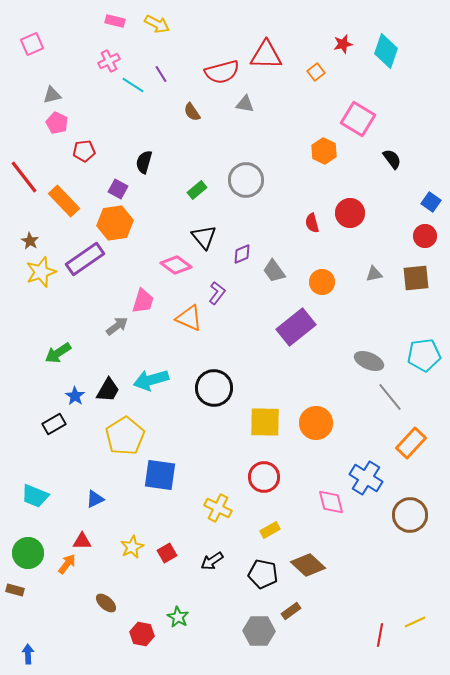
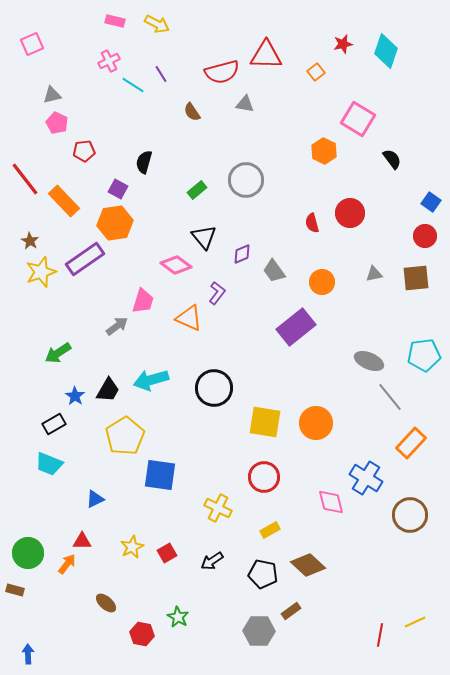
red line at (24, 177): moved 1 px right, 2 px down
yellow square at (265, 422): rotated 8 degrees clockwise
cyan trapezoid at (35, 496): moved 14 px right, 32 px up
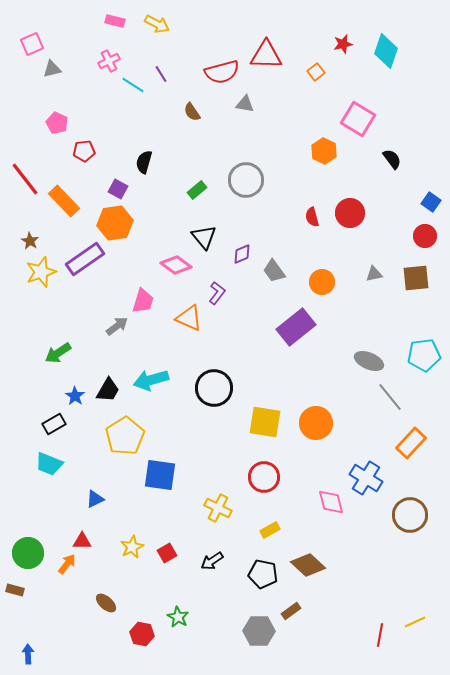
gray triangle at (52, 95): moved 26 px up
red semicircle at (312, 223): moved 6 px up
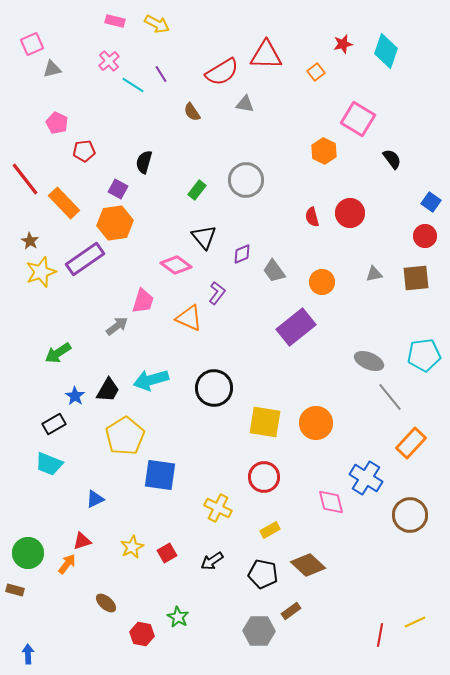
pink cross at (109, 61): rotated 15 degrees counterclockwise
red semicircle at (222, 72): rotated 16 degrees counterclockwise
green rectangle at (197, 190): rotated 12 degrees counterclockwise
orange rectangle at (64, 201): moved 2 px down
red triangle at (82, 541): rotated 18 degrees counterclockwise
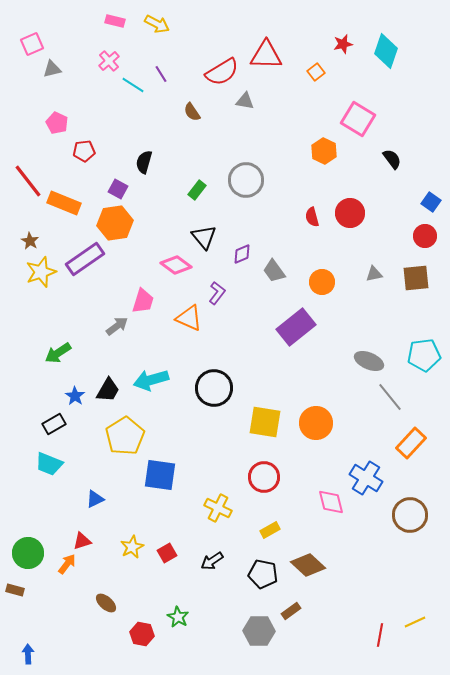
gray triangle at (245, 104): moved 3 px up
red line at (25, 179): moved 3 px right, 2 px down
orange rectangle at (64, 203): rotated 24 degrees counterclockwise
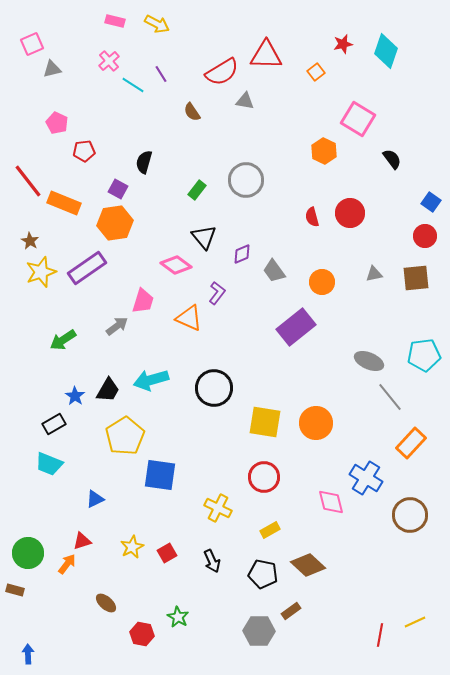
purple rectangle at (85, 259): moved 2 px right, 9 px down
green arrow at (58, 353): moved 5 px right, 13 px up
black arrow at (212, 561): rotated 80 degrees counterclockwise
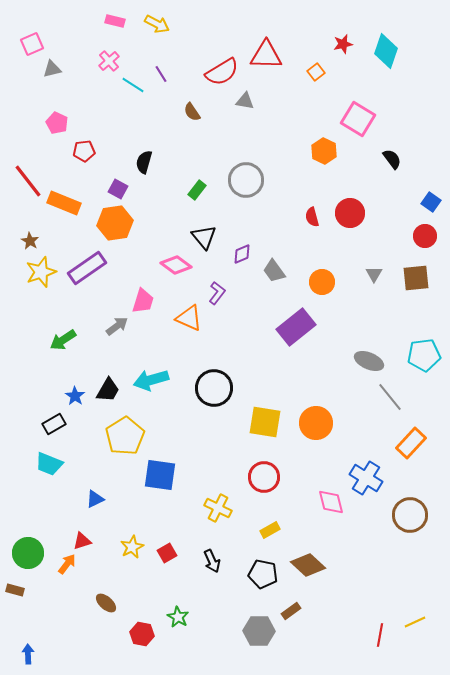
gray triangle at (374, 274): rotated 48 degrees counterclockwise
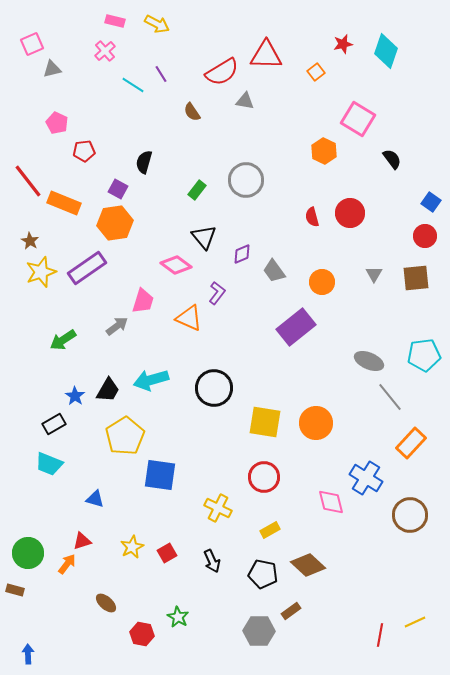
pink cross at (109, 61): moved 4 px left, 10 px up
blue triangle at (95, 499): rotated 42 degrees clockwise
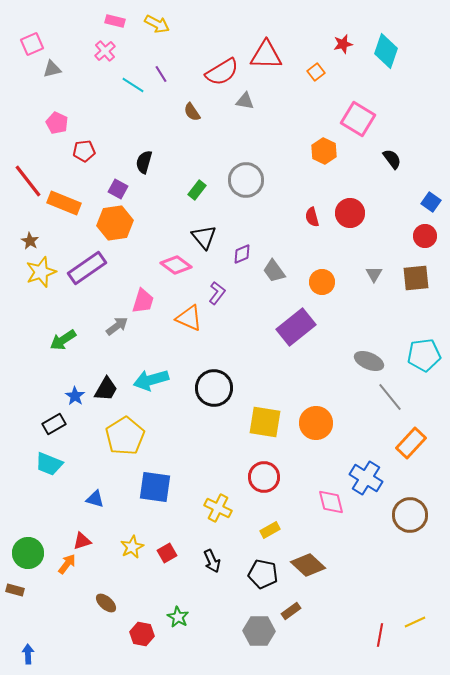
black trapezoid at (108, 390): moved 2 px left, 1 px up
blue square at (160, 475): moved 5 px left, 12 px down
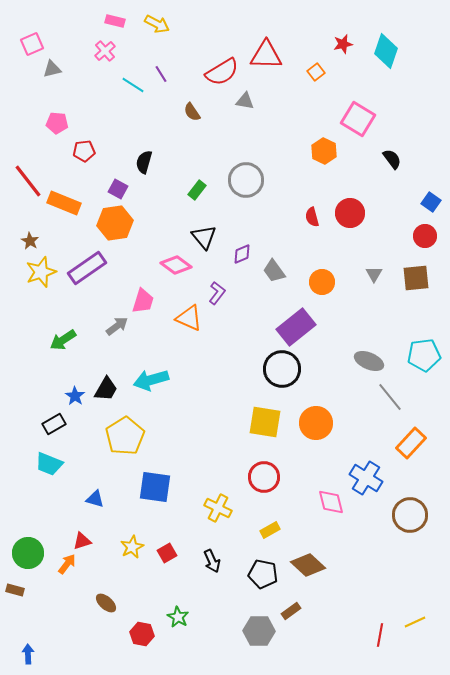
pink pentagon at (57, 123): rotated 20 degrees counterclockwise
black circle at (214, 388): moved 68 px right, 19 px up
